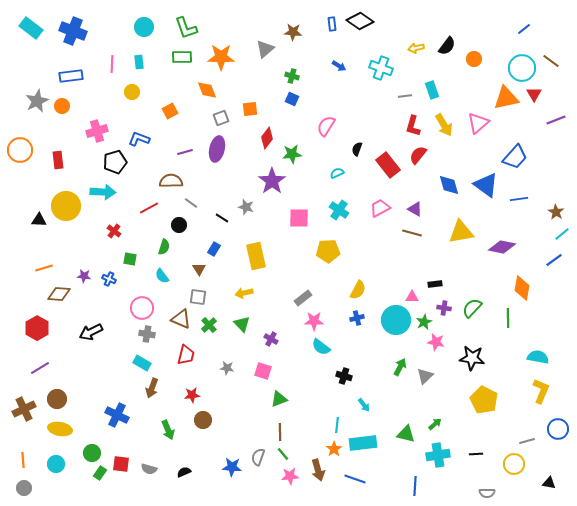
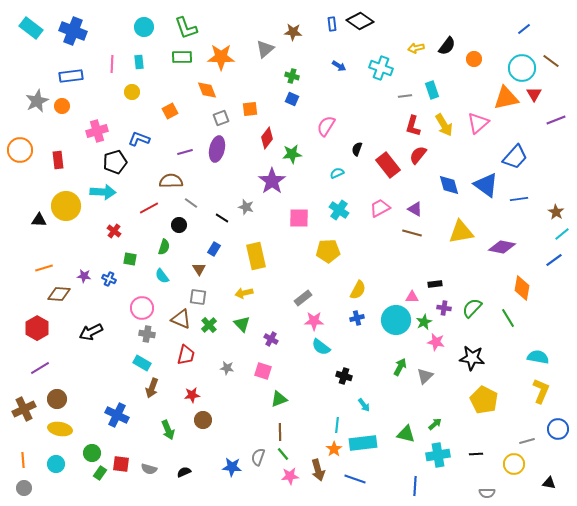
green line at (508, 318): rotated 30 degrees counterclockwise
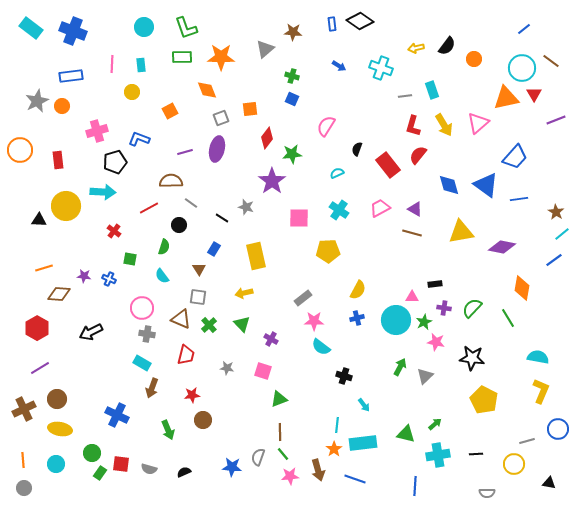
cyan rectangle at (139, 62): moved 2 px right, 3 px down
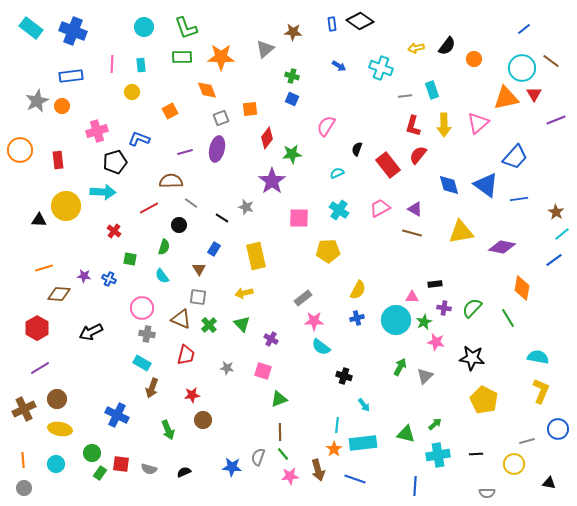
yellow arrow at (444, 125): rotated 30 degrees clockwise
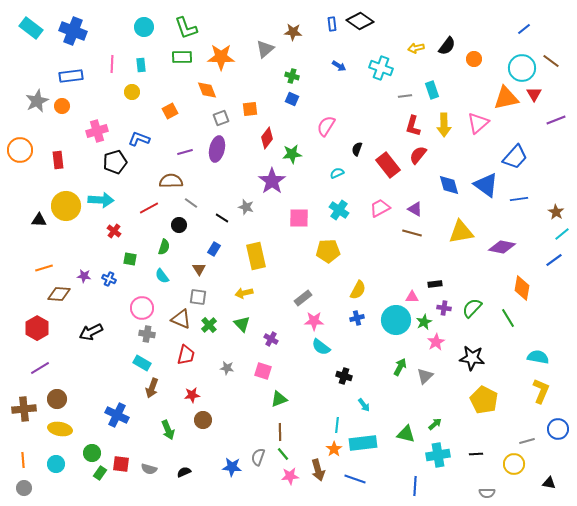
cyan arrow at (103, 192): moved 2 px left, 8 px down
pink star at (436, 342): rotated 30 degrees clockwise
brown cross at (24, 409): rotated 20 degrees clockwise
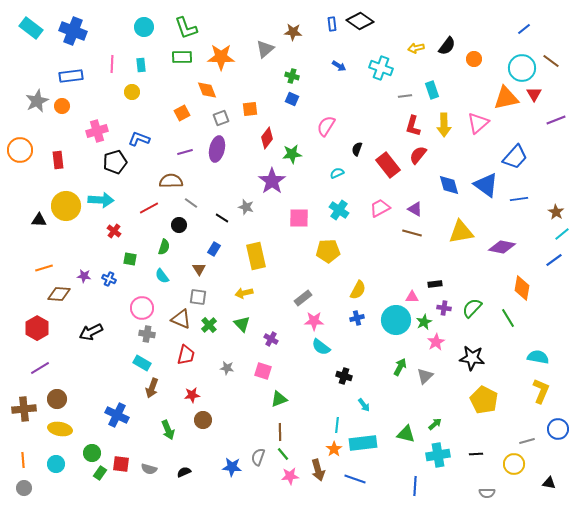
orange square at (170, 111): moved 12 px right, 2 px down
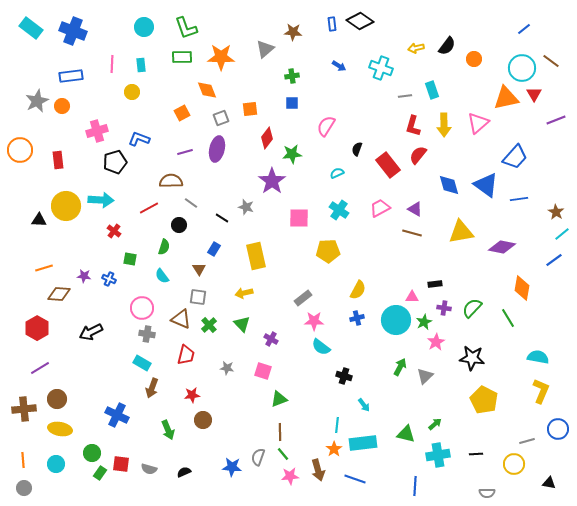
green cross at (292, 76): rotated 24 degrees counterclockwise
blue square at (292, 99): moved 4 px down; rotated 24 degrees counterclockwise
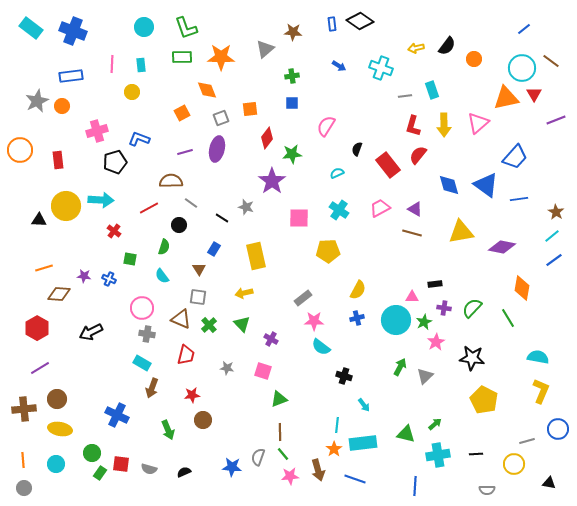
cyan line at (562, 234): moved 10 px left, 2 px down
gray semicircle at (487, 493): moved 3 px up
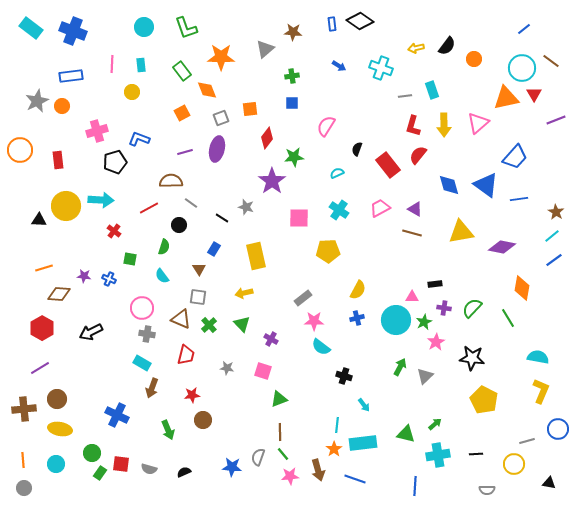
green rectangle at (182, 57): moved 14 px down; rotated 54 degrees clockwise
green star at (292, 154): moved 2 px right, 3 px down
red hexagon at (37, 328): moved 5 px right
